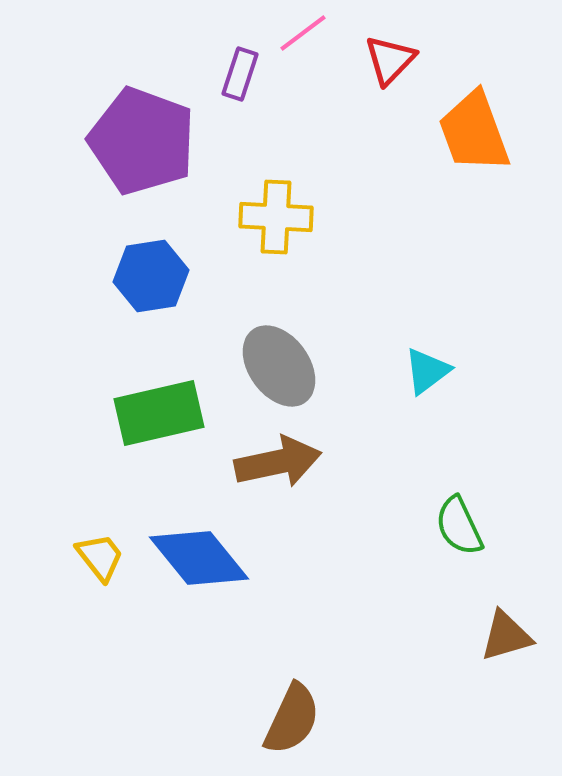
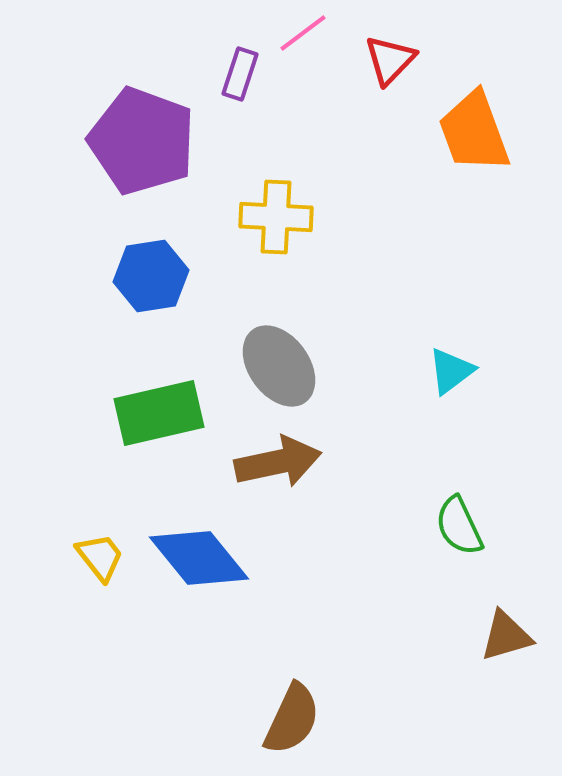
cyan triangle: moved 24 px right
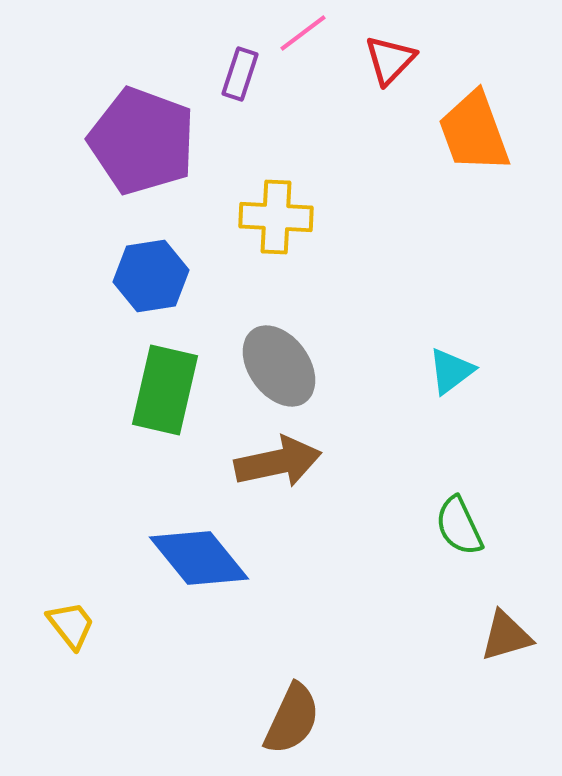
green rectangle: moved 6 px right, 23 px up; rotated 64 degrees counterclockwise
yellow trapezoid: moved 29 px left, 68 px down
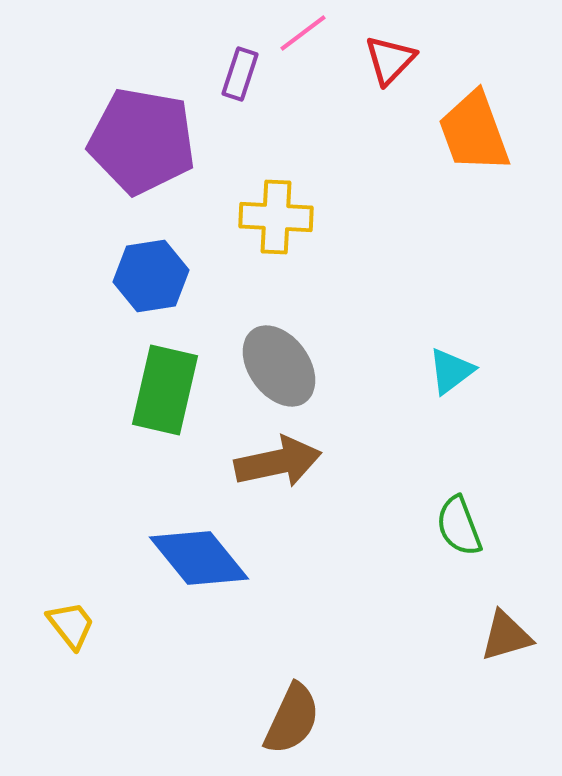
purple pentagon: rotated 10 degrees counterclockwise
green semicircle: rotated 4 degrees clockwise
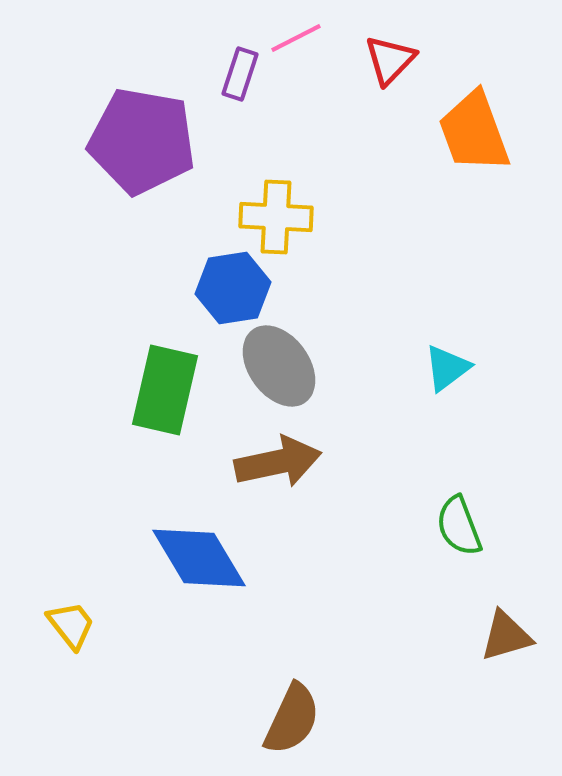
pink line: moved 7 px left, 5 px down; rotated 10 degrees clockwise
blue hexagon: moved 82 px right, 12 px down
cyan triangle: moved 4 px left, 3 px up
blue diamond: rotated 8 degrees clockwise
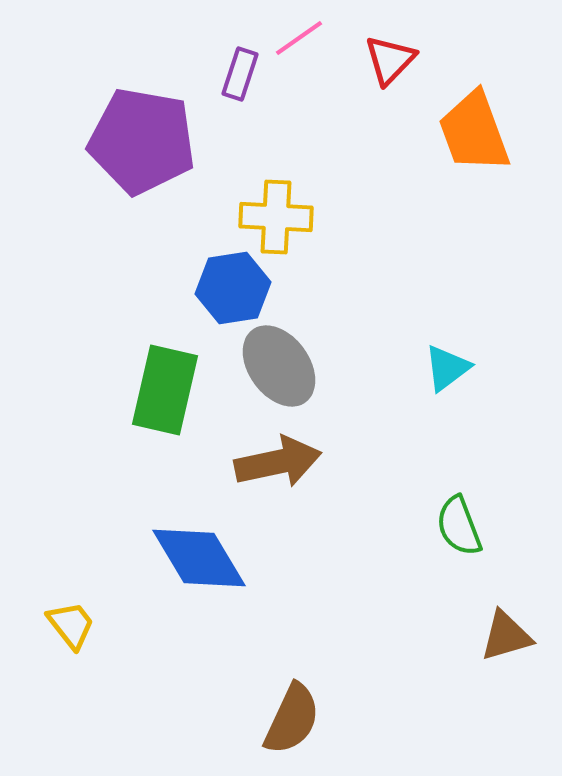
pink line: moved 3 px right; rotated 8 degrees counterclockwise
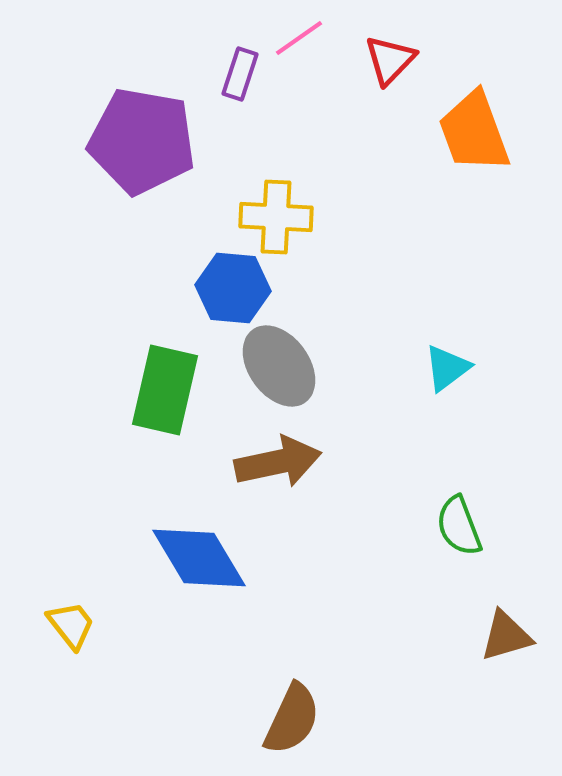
blue hexagon: rotated 14 degrees clockwise
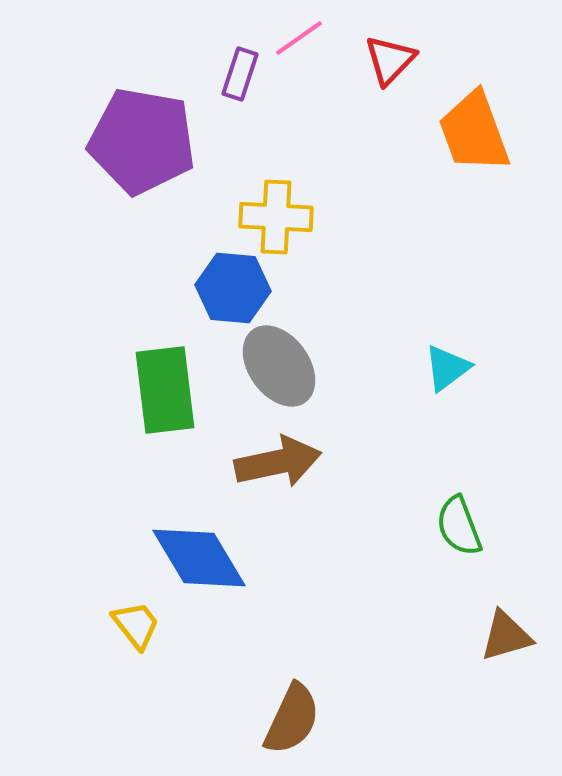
green rectangle: rotated 20 degrees counterclockwise
yellow trapezoid: moved 65 px right
